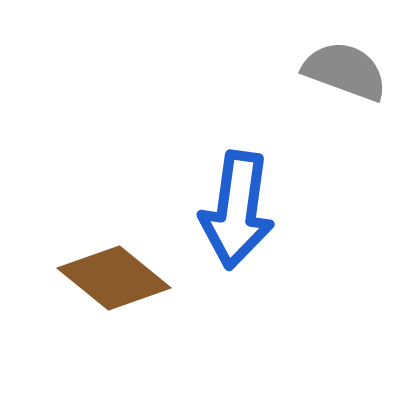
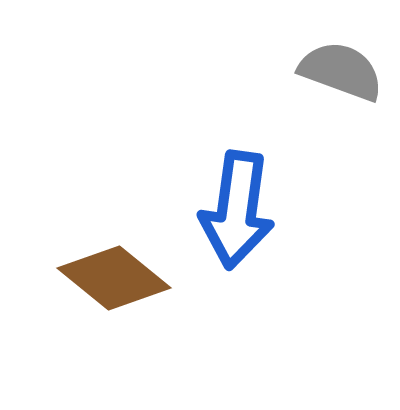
gray semicircle: moved 4 px left
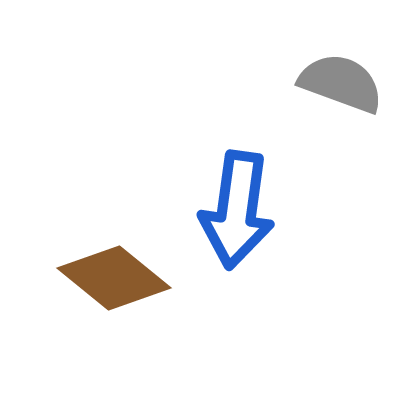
gray semicircle: moved 12 px down
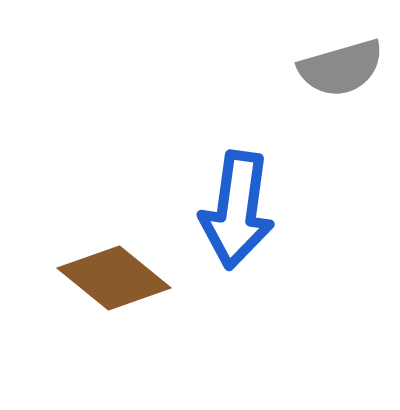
gray semicircle: moved 15 px up; rotated 144 degrees clockwise
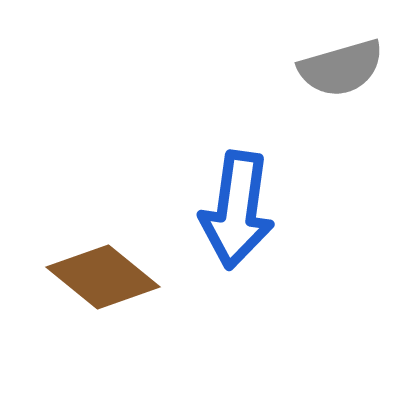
brown diamond: moved 11 px left, 1 px up
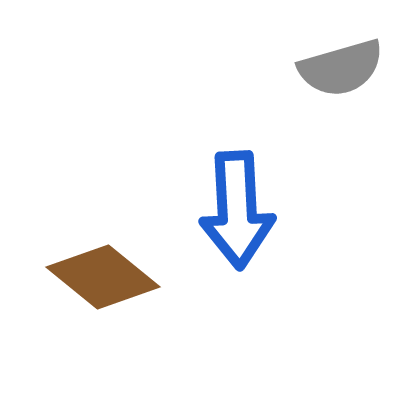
blue arrow: rotated 11 degrees counterclockwise
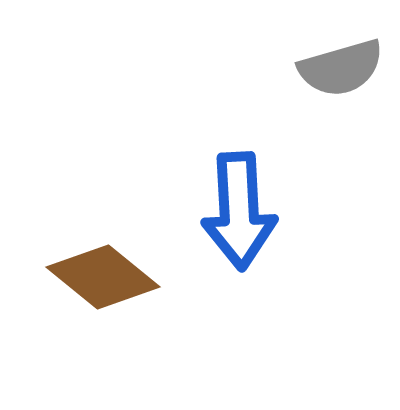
blue arrow: moved 2 px right, 1 px down
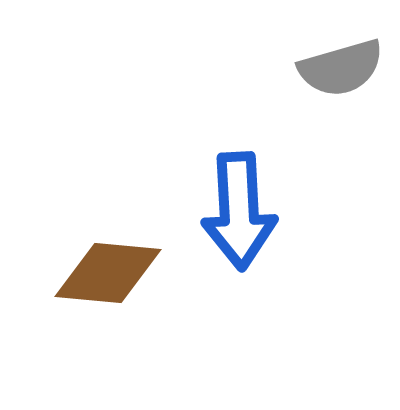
brown diamond: moved 5 px right, 4 px up; rotated 34 degrees counterclockwise
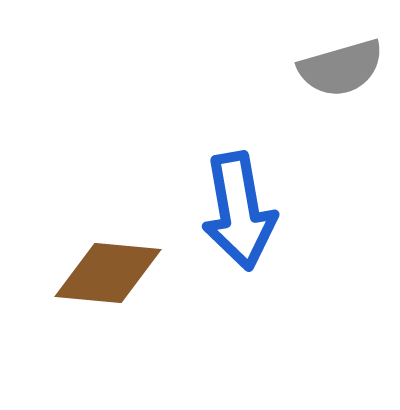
blue arrow: rotated 7 degrees counterclockwise
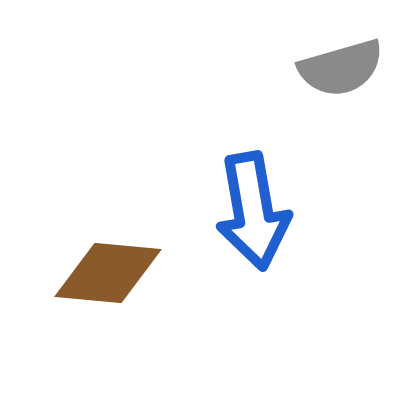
blue arrow: moved 14 px right
